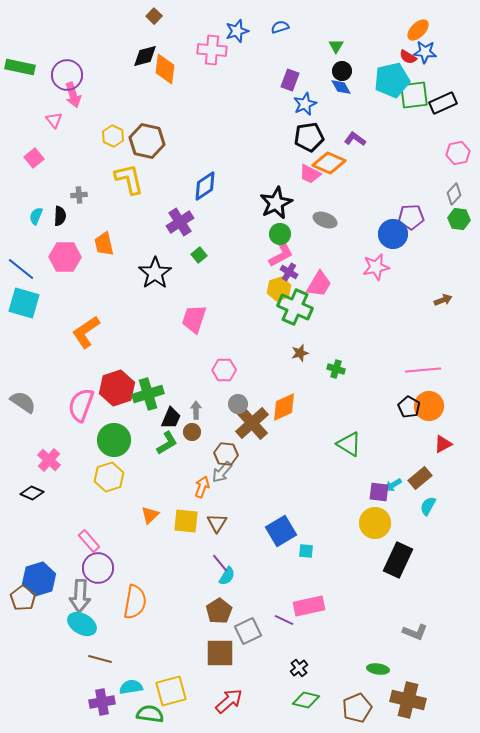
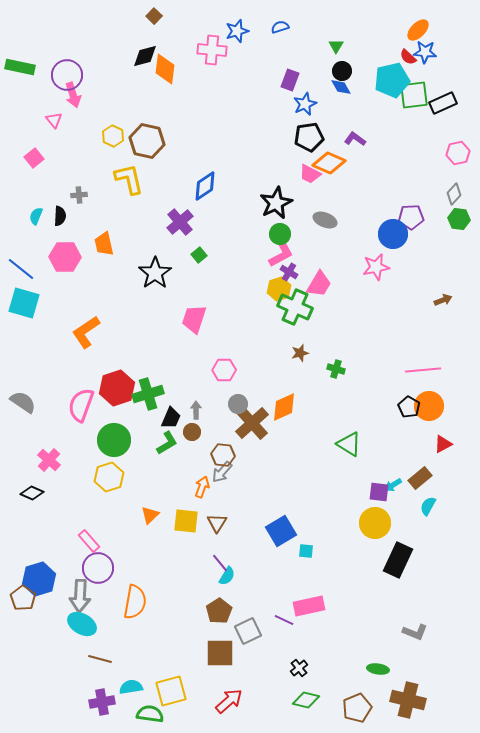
red semicircle at (408, 57): rotated 12 degrees clockwise
purple cross at (180, 222): rotated 8 degrees counterclockwise
brown hexagon at (226, 454): moved 3 px left, 1 px down
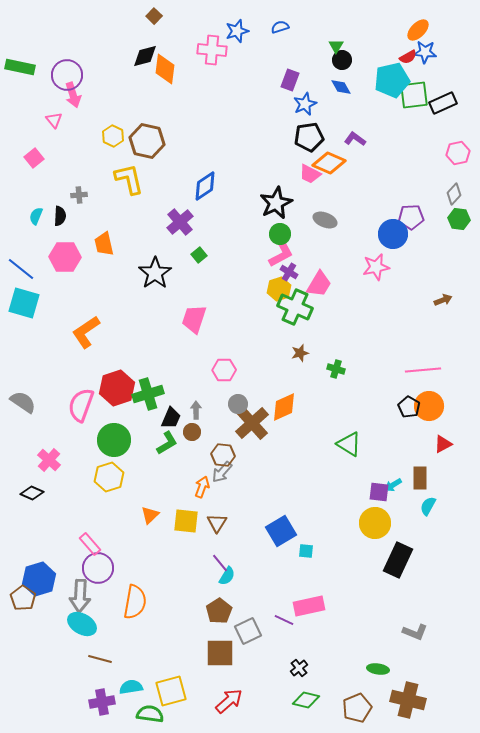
red semicircle at (408, 57): rotated 72 degrees counterclockwise
black circle at (342, 71): moved 11 px up
brown rectangle at (420, 478): rotated 50 degrees counterclockwise
pink rectangle at (89, 541): moved 1 px right, 3 px down
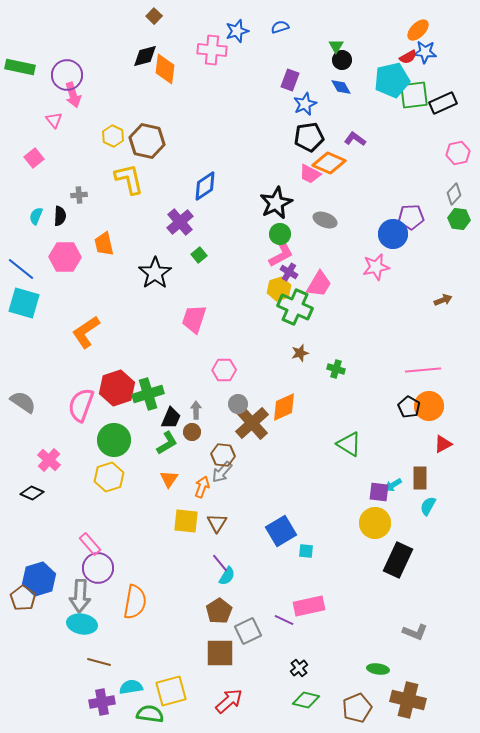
orange triangle at (150, 515): moved 19 px right, 36 px up; rotated 12 degrees counterclockwise
cyan ellipse at (82, 624): rotated 20 degrees counterclockwise
brown line at (100, 659): moved 1 px left, 3 px down
